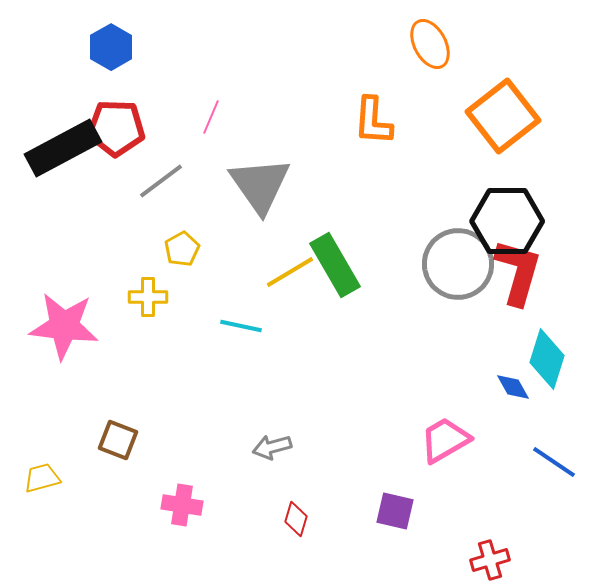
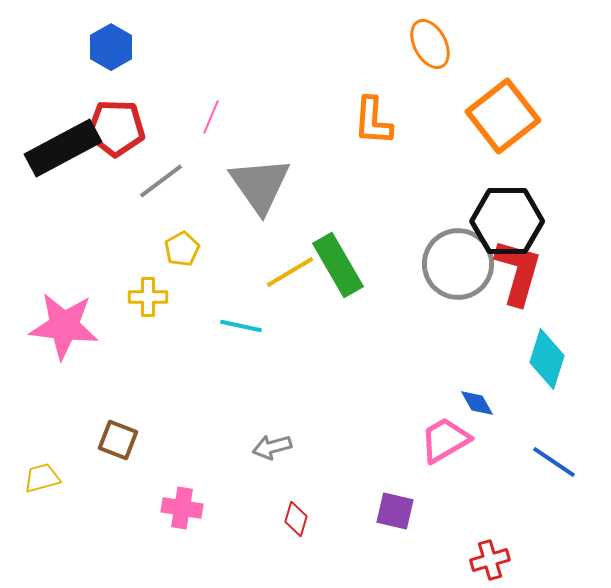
green rectangle: moved 3 px right
blue diamond: moved 36 px left, 16 px down
pink cross: moved 3 px down
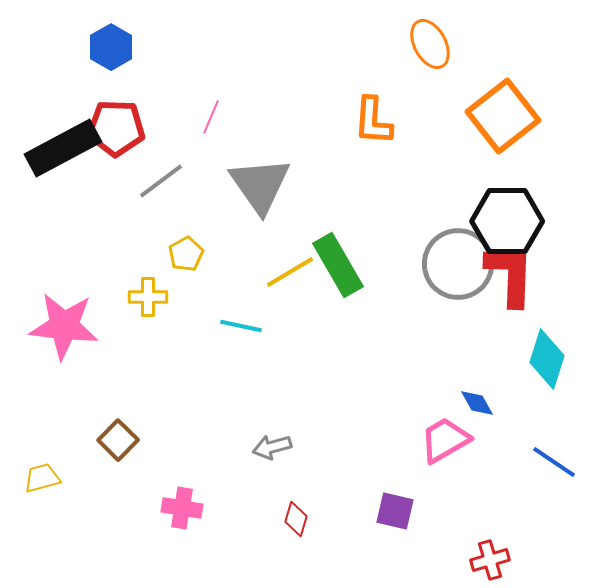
yellow pentagon: moved 4 px right, 5 px down
red L-shape: moved 8 px left, 3 px down; rotated 14 degrees counterclockwise
brown square: rotated 24 degrees clockwise
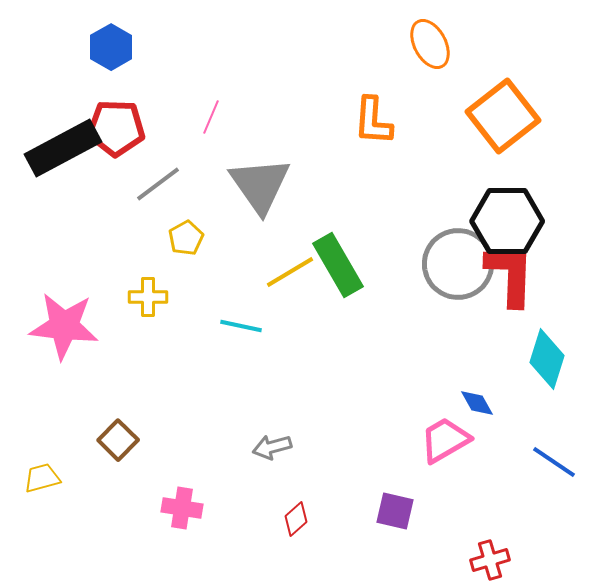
gray line: moved 3 px left, 3 px down
yellow pentagon: moved 16 px up
red diamond: rotated 32 degrees clockwise
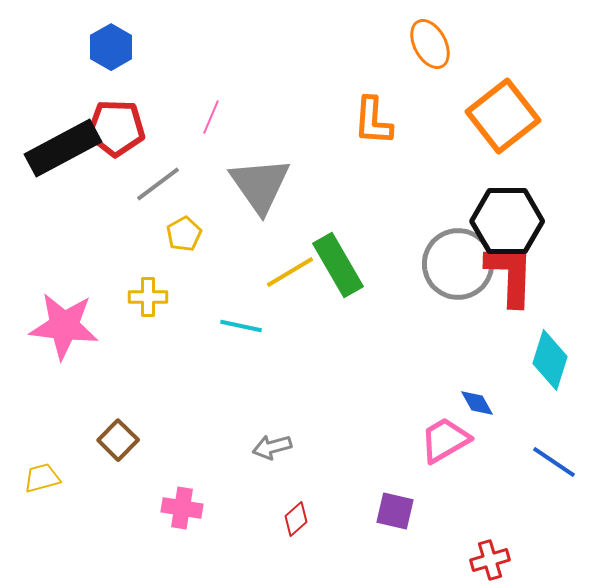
yellow pentagon: moved 2 px left, 4 px up
cyan diamond: moved 3 px right, 1 px down
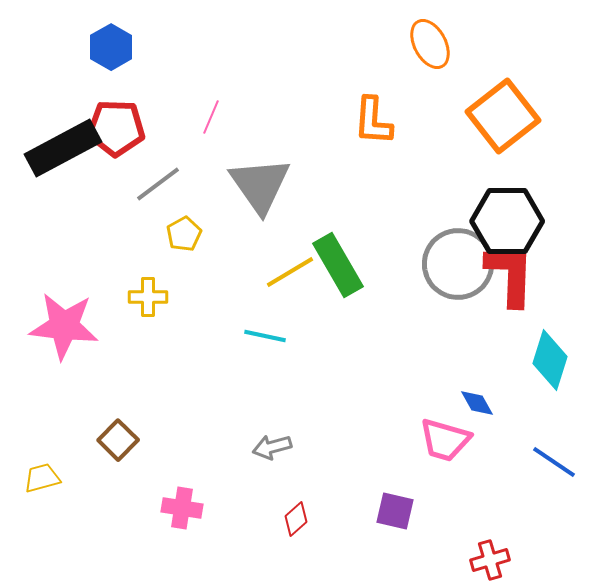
cyan line: moved 24 px right, 10 px down
pink trapezoid: rotated 134 degrees counterclockwise
